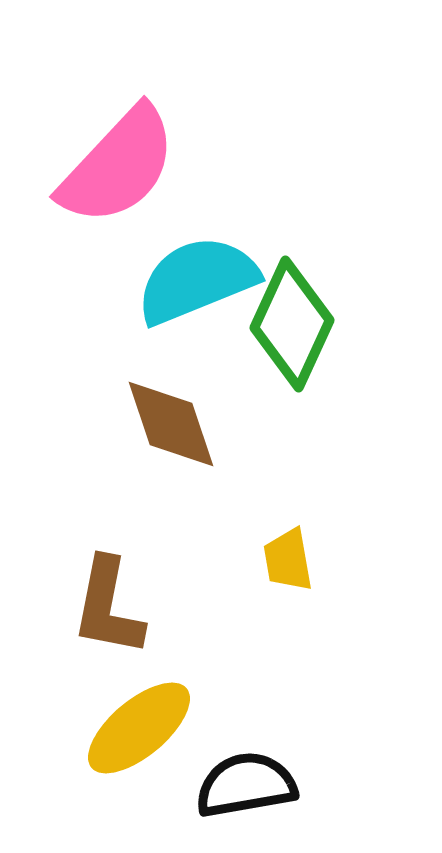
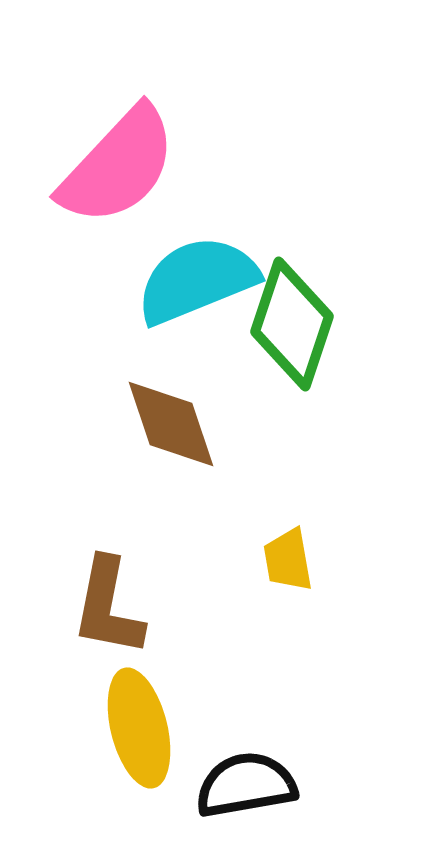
green diamond: rotated 6 degrees counterclockwise
yellow ellipse: rotated 64 degrees counterclockwise
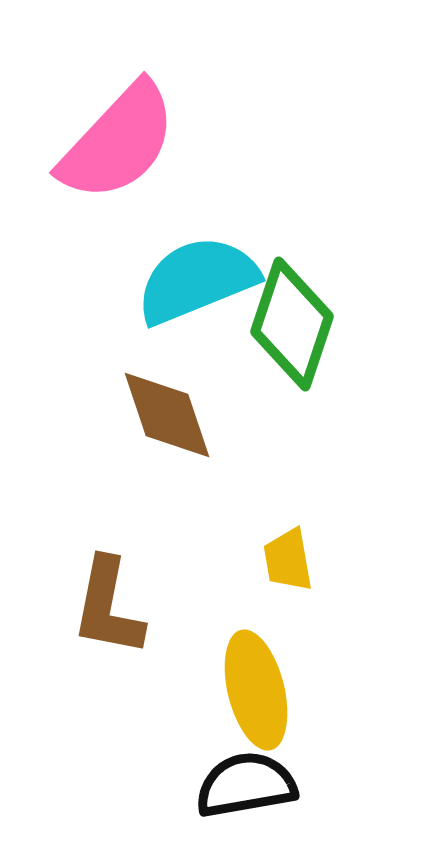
pink semicircle: moved 24 px up
brown diamond: moved 4 px left, 9 px up
yellow ellipse: moved 117 px right, 38 px up
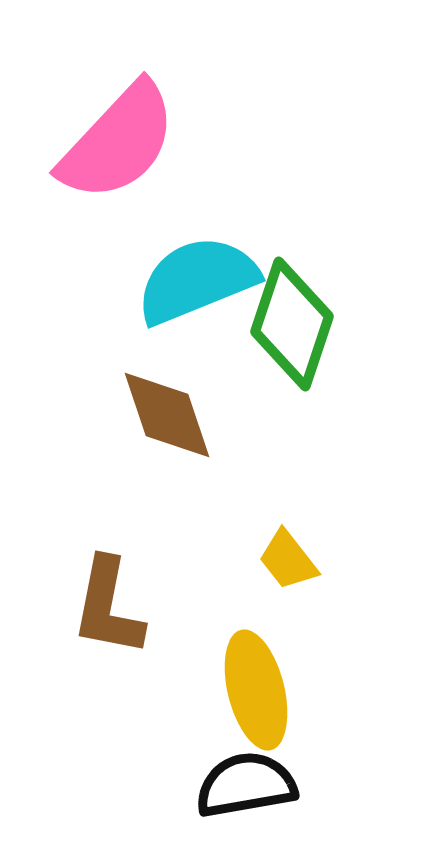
yellow trapezoid: rotated 28 degrees counterclockwise
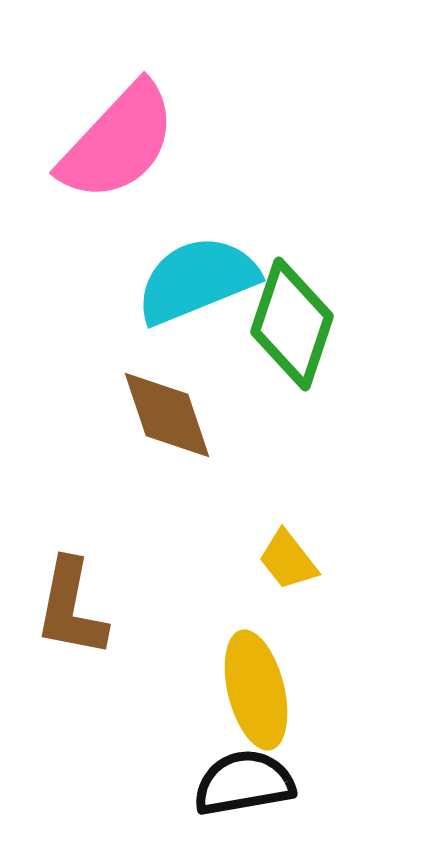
brown L-shape: moved 37 px left, 1 px down
black semicircle: moved 2 px left, 2 px up
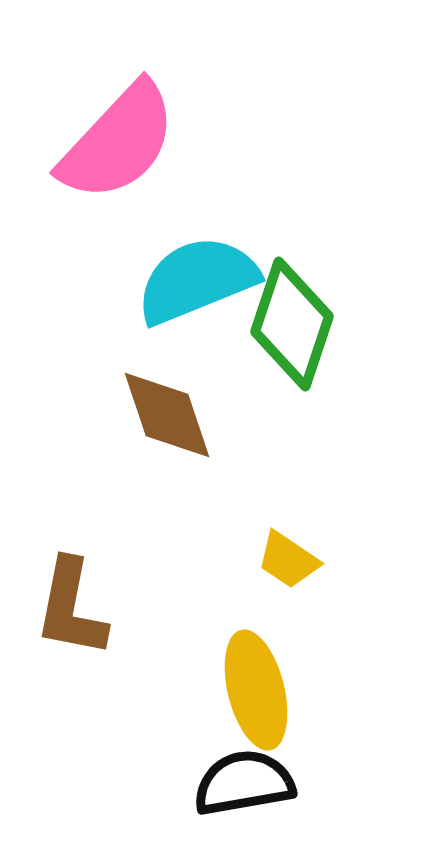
yellow trapezoid: rotated 18 degrees counterclockwise
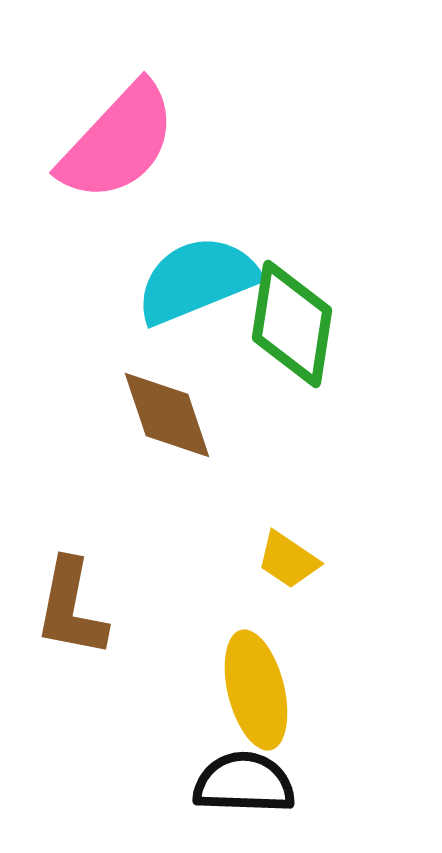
green diamond: rotated 10 degrees counterclockwise
black semicircle: rotated 12 degrees clockwise
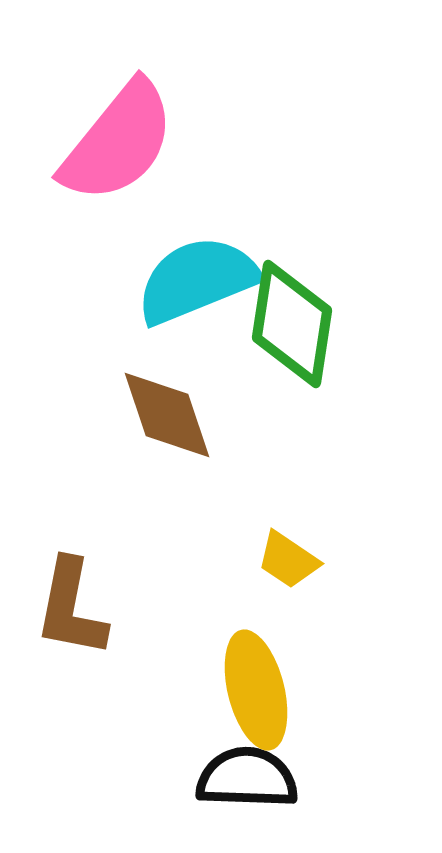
pink semicircle: rotated 4 degrees counterclockwise
black semicircle: moved 3 px right, 5 px up
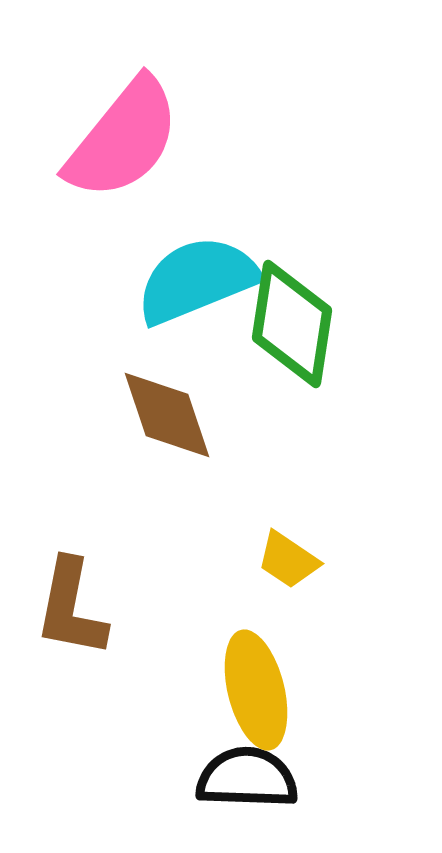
pink semicircle: moved 5 px right, 3 px up
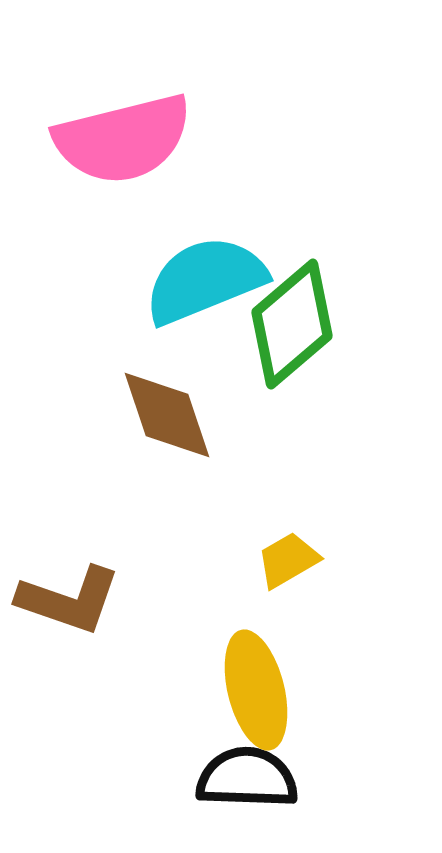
pink semicircle: rotated 37 degrees clockwise
cyan semicircle: moved 8 px right
green diamond: rotated 41 degrees clockwise
yellow trapezoid: rotated 116 degrees clockwise
brown L-shape: moved 2 px left, 8 px up; rotated 82 degrees counterclockwise
